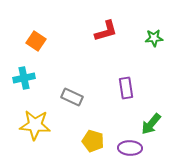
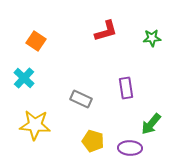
green star: moved 2 px left
cyan cross: rotated 35 degrees counterclockwise
gray rectangle: moved 9 px right, 2 px down
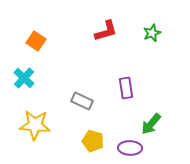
green star: moved 5 px up; rotated 18 degrees counterclockwise
gray rectangle: moved 1 px right, 2 px down
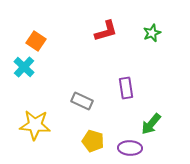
cyan cross: moved 11 px up
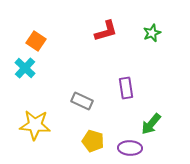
cyan cross: moved 1 px right, 1 px down
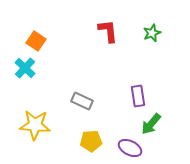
red L-shape: moved 2 px right; rotated 80 degrees counterclockwise
purple rectangle: moved 12 px right, 8 px down
yellow pentagon: moved 2 px left; rotated 20 degrees counterclockwise
purple ellipse: rotated 25 degrees clockwise
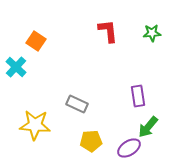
green star: rotated 18 degrees clockwise
cyan cross: moved 9 px left, 1 px up
gray rectangle: moved 5 px left, 3 px down
green arrow: moved 3 px left, 3 px down
purple ellipse: moved 1 px left; rotated 60 degrees counterclockwise
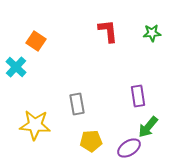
gray rectangle: rotated 55 degrees clockwise
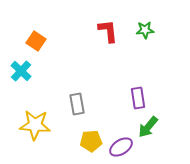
green star: moved 7 px left, 3 px up
cyan cross: moved 5 px right, 4 px down
purple rectangle: moved 2 px down
purple ellipse: moved 8 px left, 1 px up
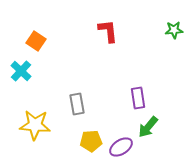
green star: moved 29 px right
